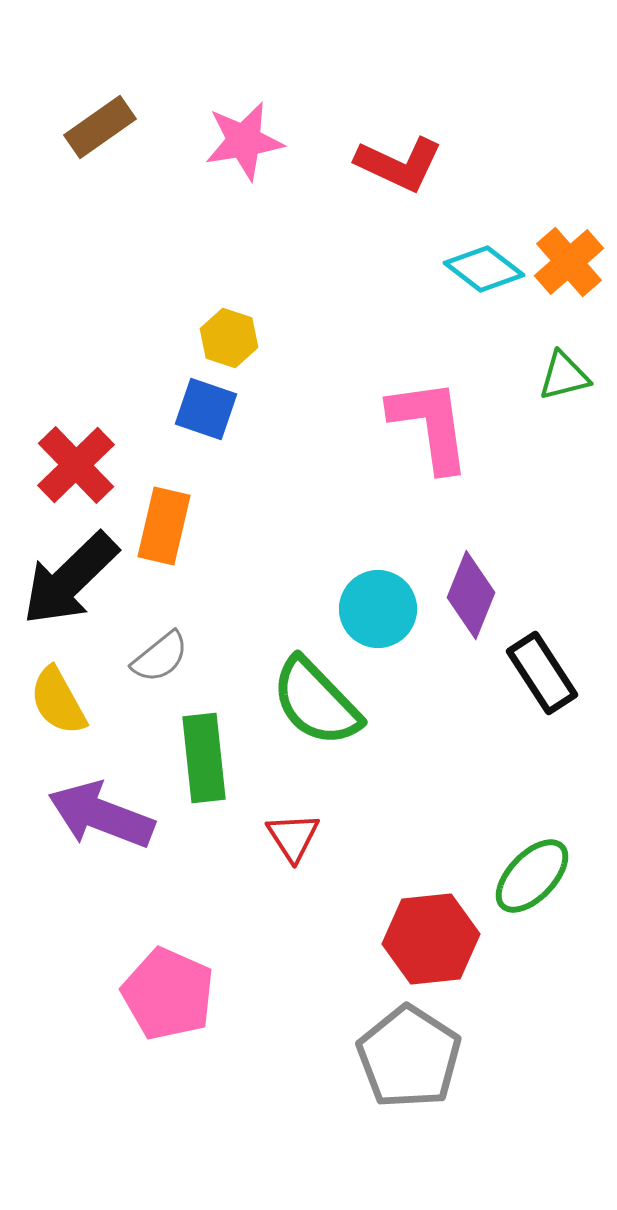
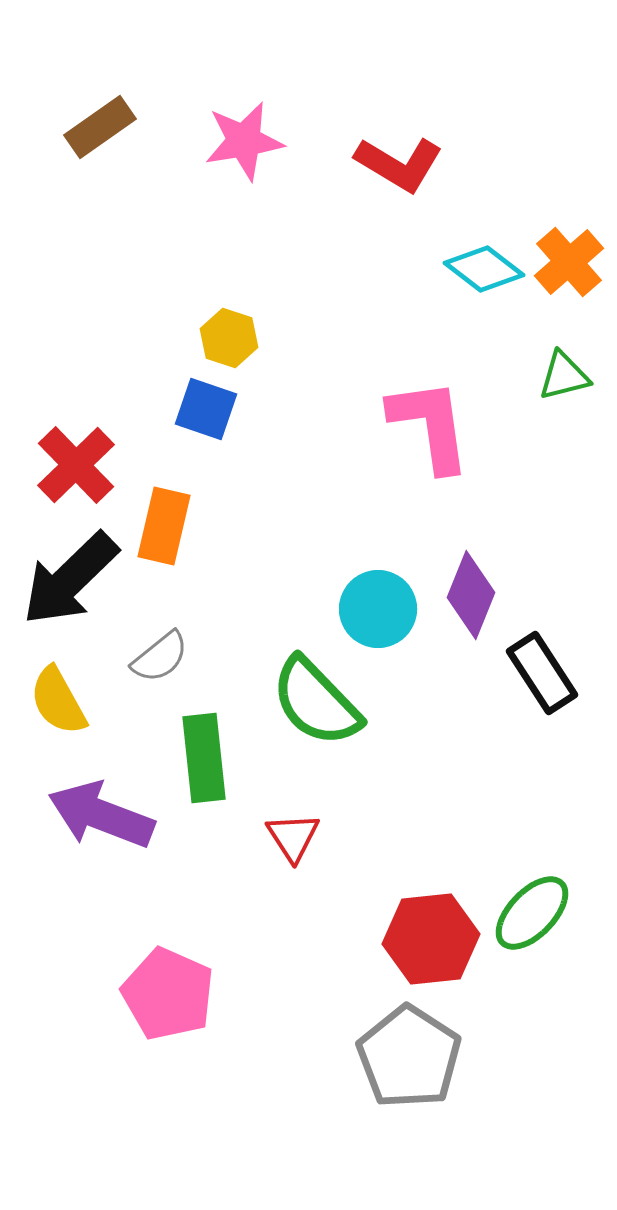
red L-shape: rotated 6 degrees clockwise
green ellipse: moved 37 px down
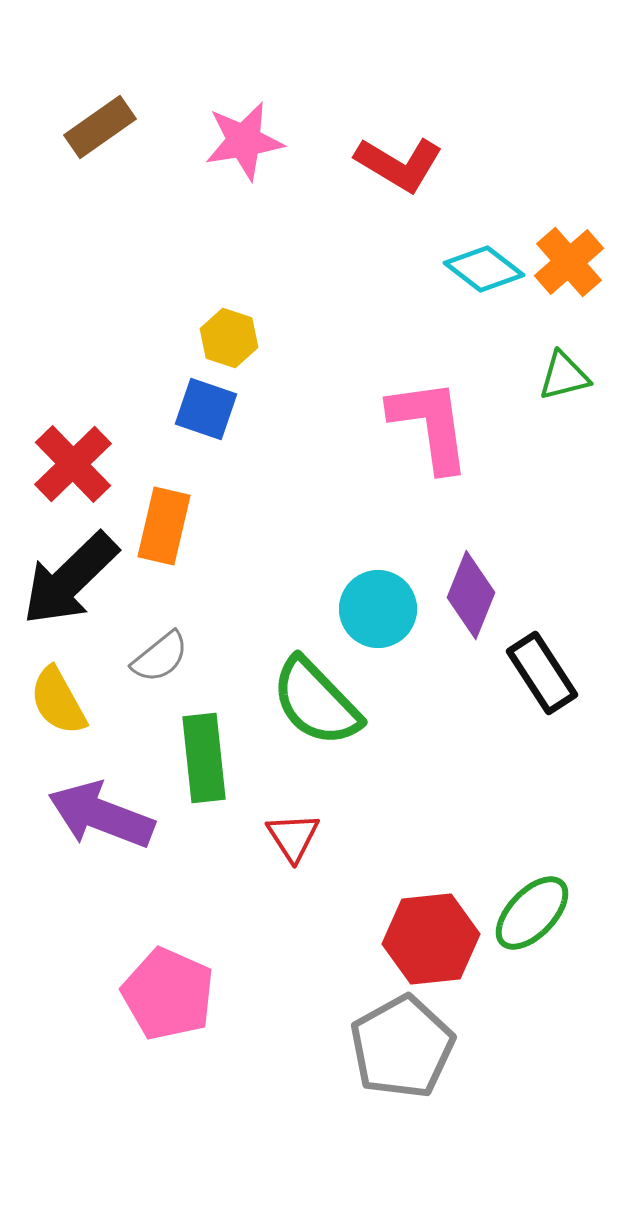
red cross: moved 3 px left, 1 px up
gray pentagon: moved 7 px left, 10 px up; rotated 10 degrees clockwise
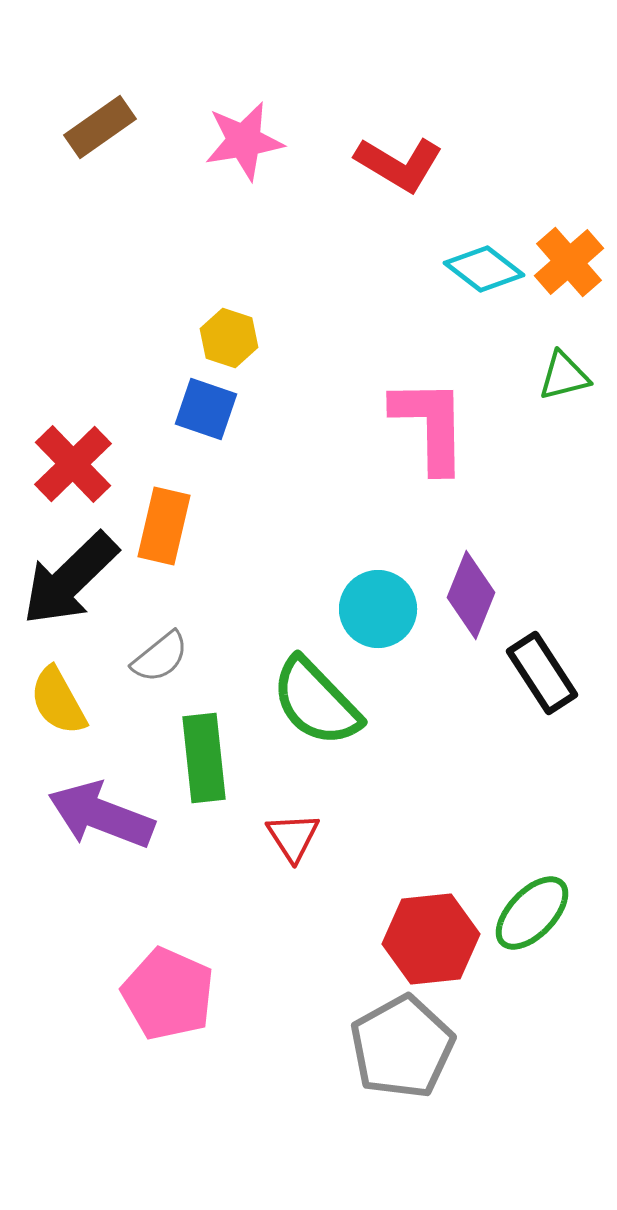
pink L-shape: rotated 7 degrees clockwise
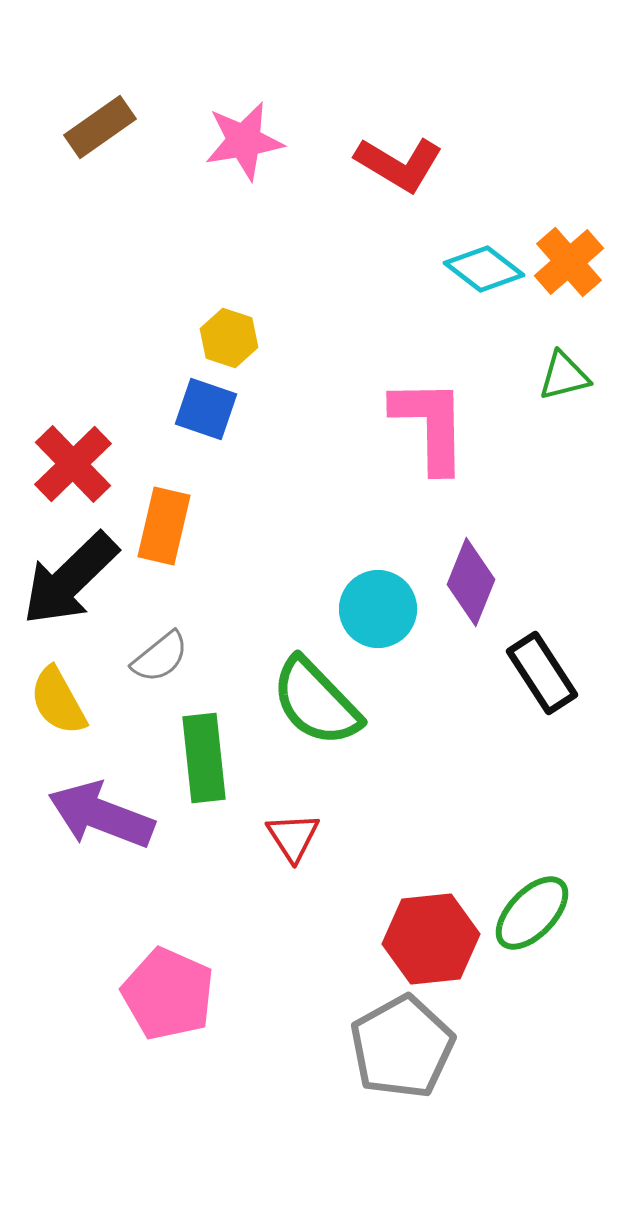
purple diamond: moved 13 px up
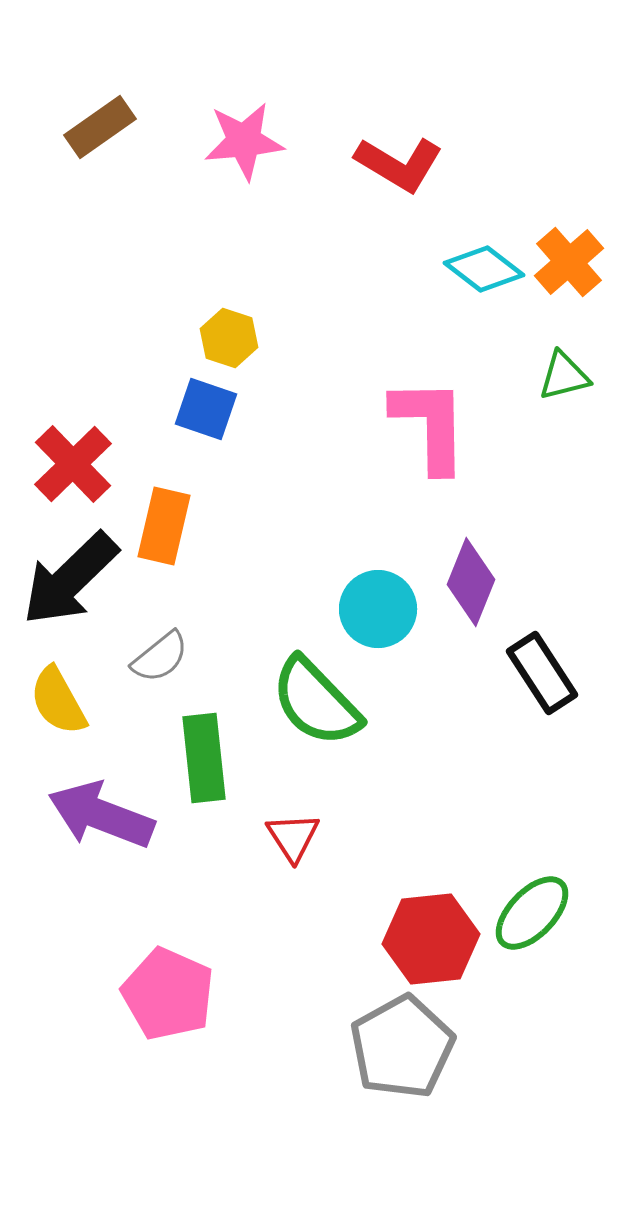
pink star: rotated 4 degrees clockwise
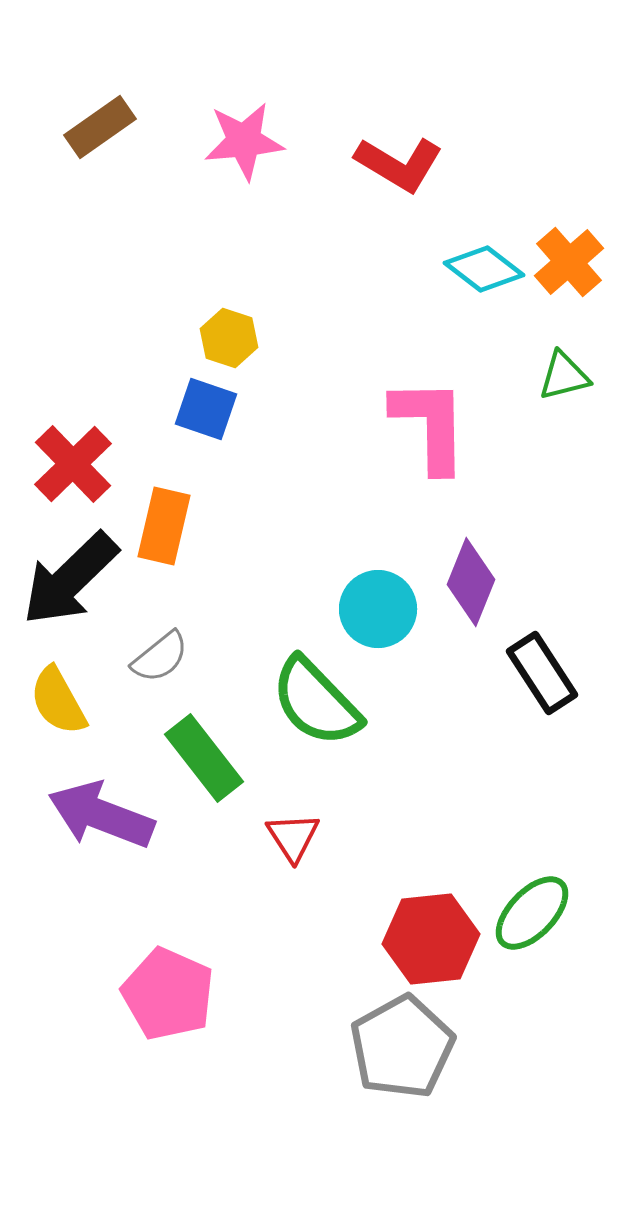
green rectangle: rotated 32 degrees counterclockwise
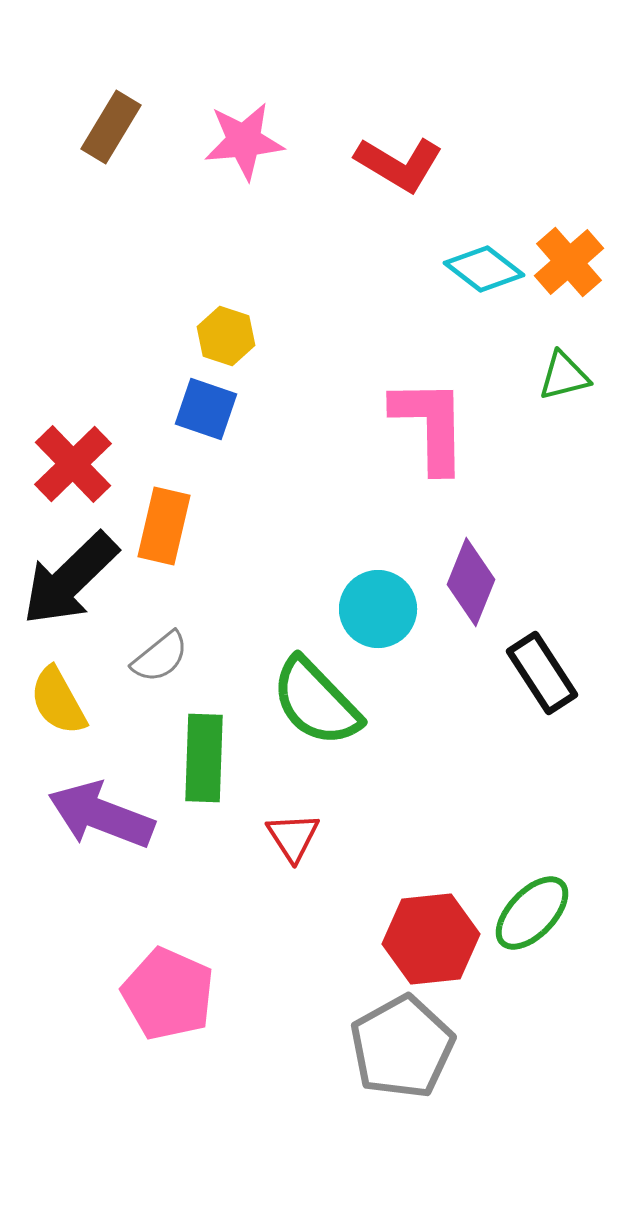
brown rectangle: moved 11 px right; rotated 24 degrees counterclockwise
yellow hexagon: moved 3 px left, 2 px up
green rectangle: rotated 40 degrees clockwise
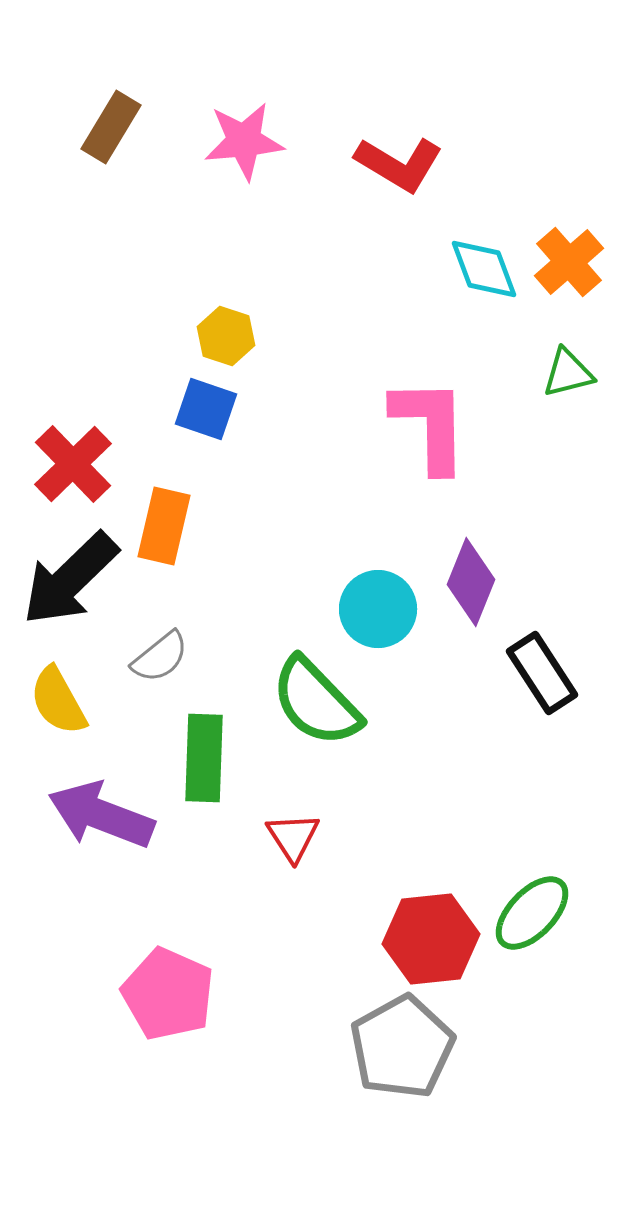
cyan diamond: rotated 32 degrees clockwise
green triangle: moved 4 px right, 3 px up
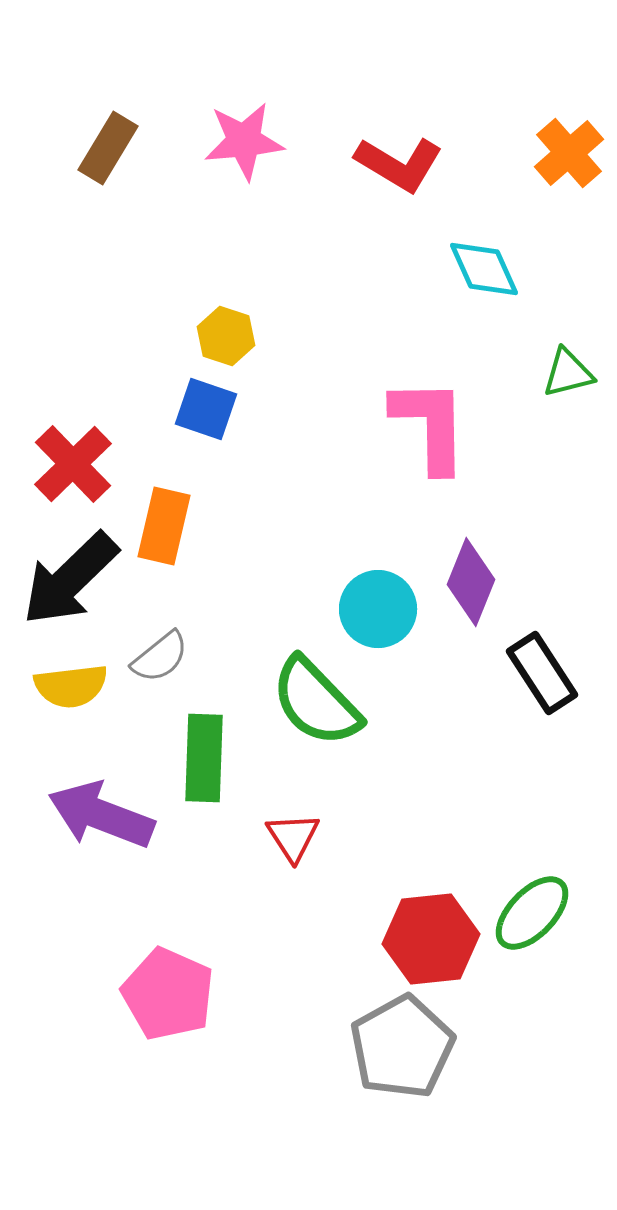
brown rectangle: moved 3 px left, 21 px down
orange cross: moved 109 px up
cyan diamond: rotated 4 degrees counterclockwise
yellow semicircle: moved 13 px right, 15 px up; rotated 68 degrees counterclockwise
